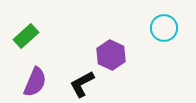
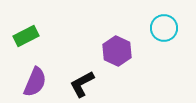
green rectangle: rotated 15 degrees clockwise
purple hexagon: moved 6 px right, 4 px up
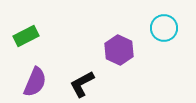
purple hexagon: moved 2 px right, 1 px up
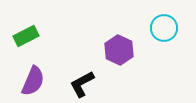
purple semicircle: moved 2 px left, 1 px up
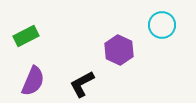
cyan circle: moved 2 px left, 3 px up
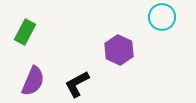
cyan circle: moved 8 px up
green rectangle: moved 1 px left, 4 px up; rotated 35 degrees counterclockwise
black L-shape: moved 5 px left
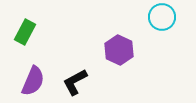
black L-shape: moved 2 px left, 2 px up
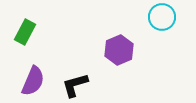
purple hexagon: rotated 12 degrees clockwise
black L-shape: moved 3 px down; rotated 12 degrees clockwise
